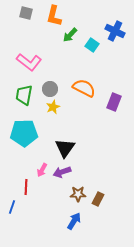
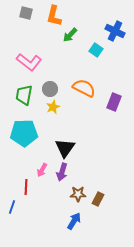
cyan square: moved 4 px right, 5 px down
purple arrow: rotated 54 degrees counterclockwise
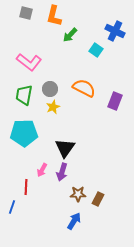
purple rectangle: moved 1 px right, 1 px up
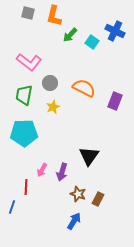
gray square: moved 2 px right
cyan square: moved 4 px left, 8 px up
gray circle: moved 6 px up
black triangle: moved 24 px right, 8 px down
brown star: rotated 21 degrees clockwise
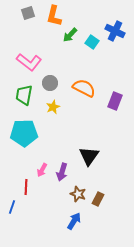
gray square: rotated 32 degrees counterclockwise
